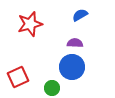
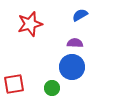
red square: moved 4 px left, 7 px down; rotated 15 degrees clockwise
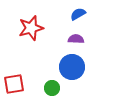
blue semicircle: moved 2 px left, 1 px up
red star: moved 1 px right, 4 px down
purple semicircle: moved 1 px right, 4 px up
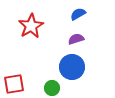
red star: moved 2 px up; rotated 15 degrees counterclockwise
purple semicircle: rotated 21 degrees counterclockwise
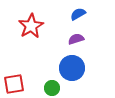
blue circle: moved 1 px down
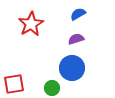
red star: moved 2 px up
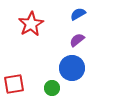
purple semicircle: moved 1 px right, 1 px down; rotated 21 degrees counterclockwise
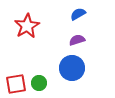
red star: moved 4 px left, 2 px down
purple semicircle: rotated 21 degrees clockwise
red square: moved 2 px right
green circle: moved 13 px left, 5 px up
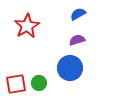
blue circle: moved 2 px left
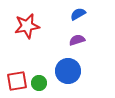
red star: rotated 20 degrees clockwise
blue circle: moved 2 px left, 3 px down
red square: moved 1 px right, 3 px up
